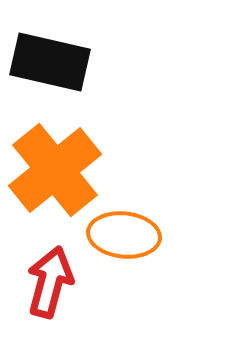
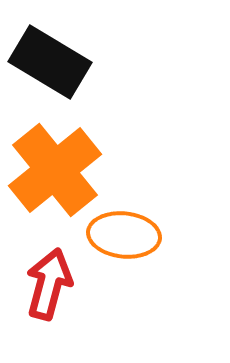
black rectangle: rotated 18 degrees clockwise
red arrow: moved 1 px left, 2 px down
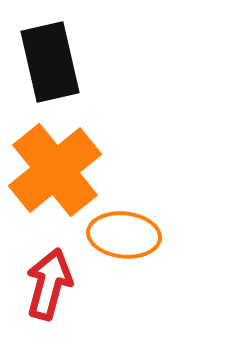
black rectangle: rotated 46 degrees clockwise
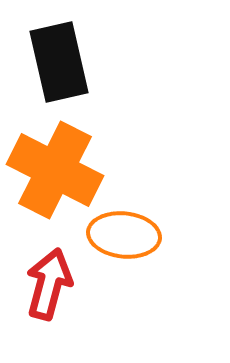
black rectangle: moved 9 px right
orange cross: rotated 24 degrees counterclockwise
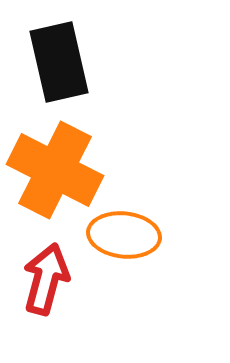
red arrow: moved 3 px left, 5 px up
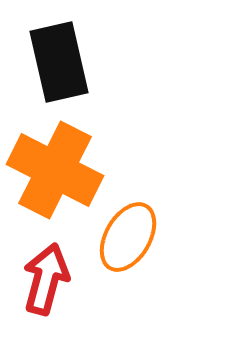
orange ellipse: moved 4 px right, 2 px down; rotated 66 degrees counterclockwise
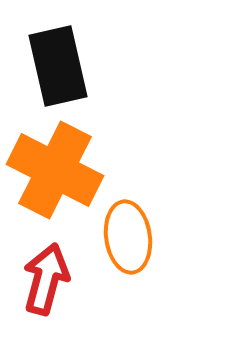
black rectangle: moved 1 px left, 4 px down
orange ellipse: rotated 38 degrees counterclockwise
